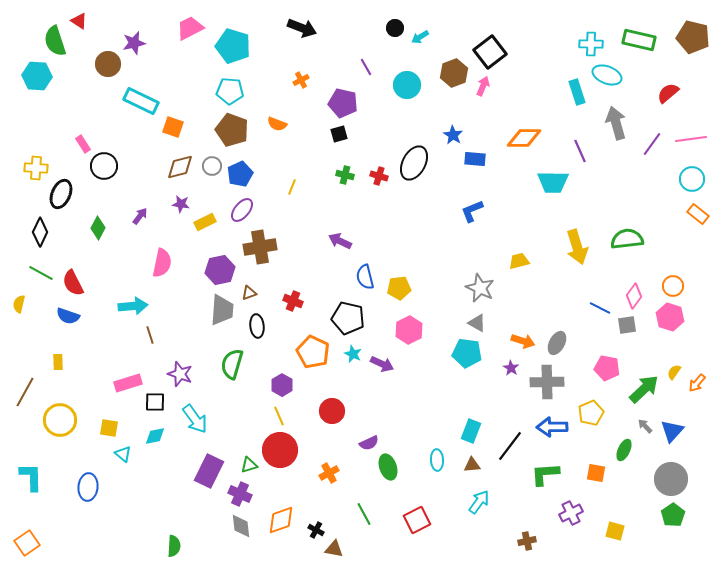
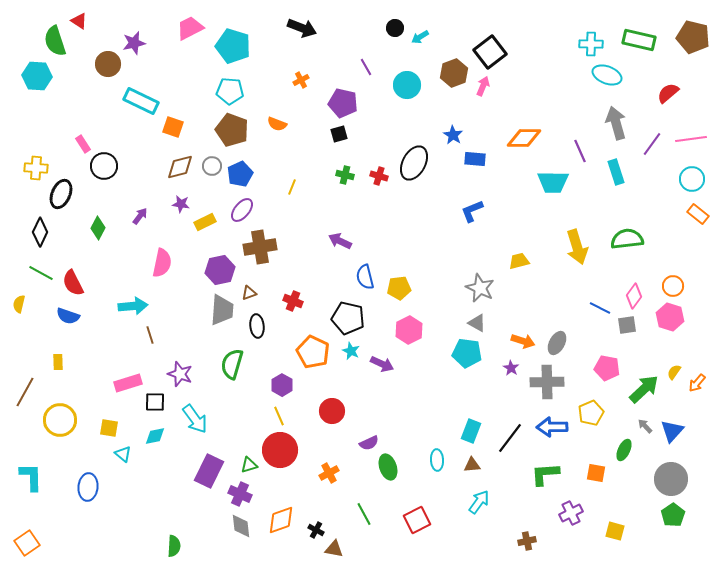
cyan rectangle at (577, 92): moved 39 px right, 80 px down
cyan star at (353, 354): moved 2 px left, 3 px up
black line at (510, 446): moved 8 px up
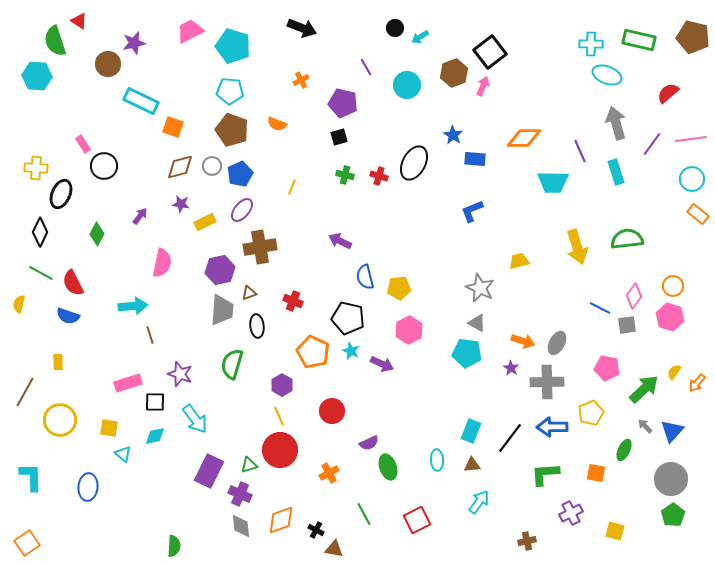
pink trapezoid at (190, 28): moved 3 px down
black square at (339, 134): moved 3 px down
green diamond at (98, 228): moved 1 px left, 6 px down
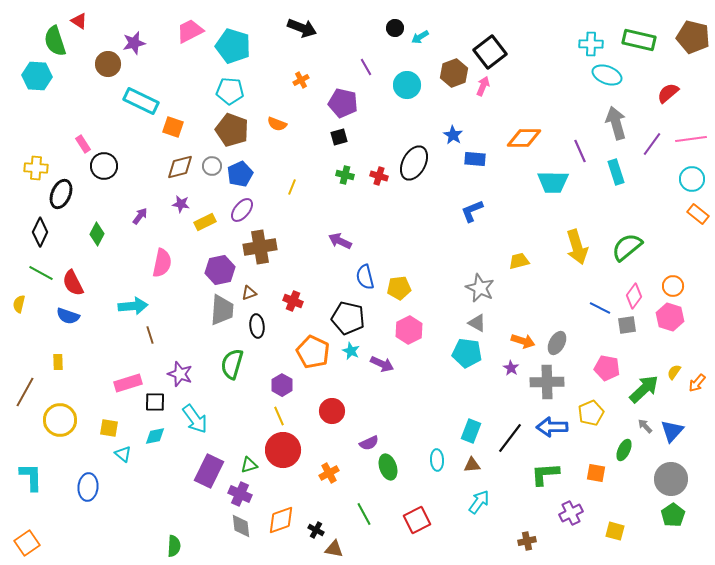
green semicircle at (627, 239): moved 8 px down; rotated 32 degrees counterclockwise
red circle at (280, 450): moved 3 px right
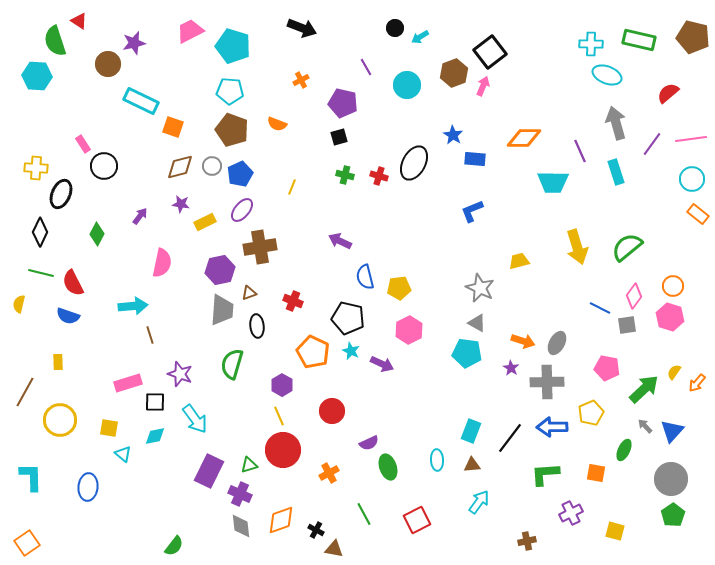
green line at (41, 273): rotated 15 degrees counterclockwise
green semicircle at (174, 546): rotated 35 degrees clockwise
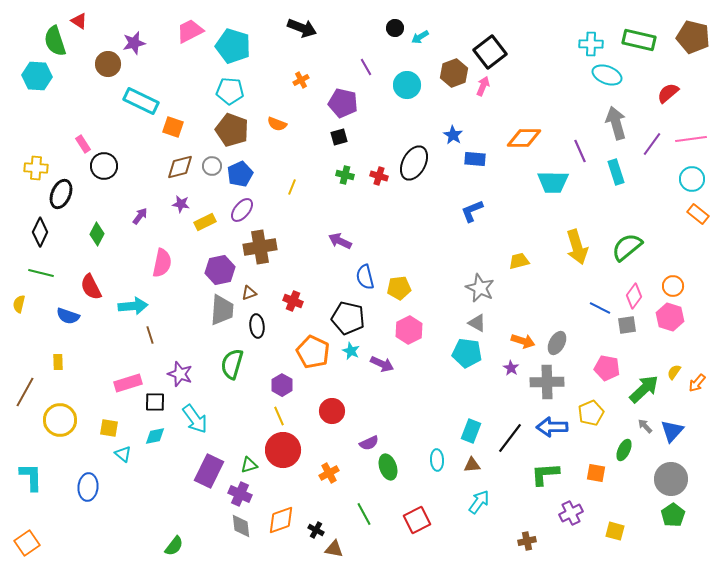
red semicircle at (73, 283): moved 18 px right, 4 px down
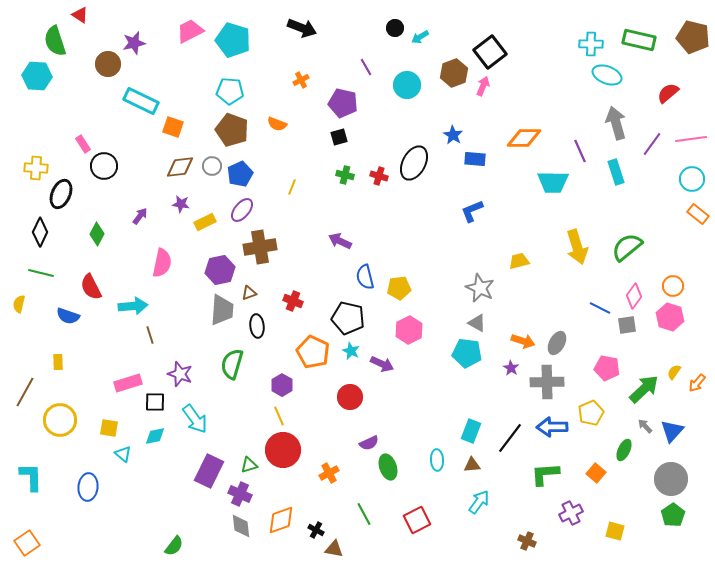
red triangle at (79, 21): moved 1 px right, 6 px up
cyan pentagon at (233, 46): moved 6 px up
brown diamond at (180, 167): rotated 8 degrees clockwise
red circle at (332, 411): moved 18 px right, 14 px up
orange square at (596, 473): rotated 30 degrees clockwise
brown cross at (527, 541): rotated 36 degrees clockwise
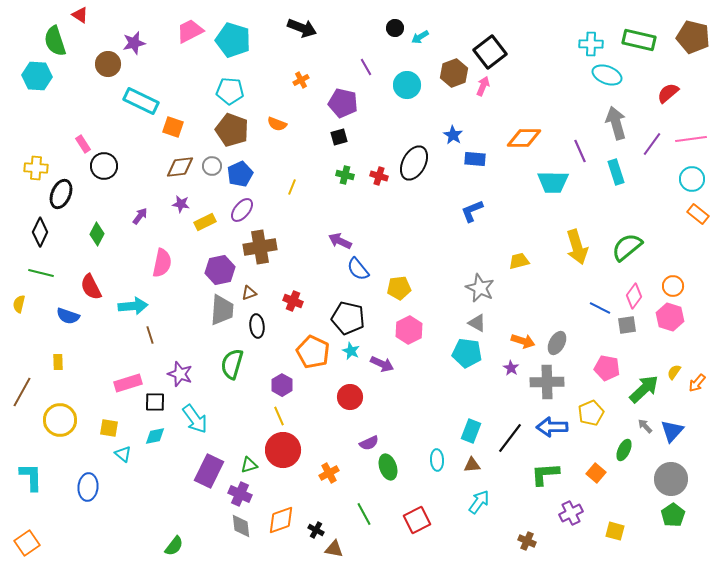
blue semicircle at (365, 277): moved 7 px left, 8 px up; rotated 25 degrees counterclockwise
brown line at (25, 392): moved 3 px left
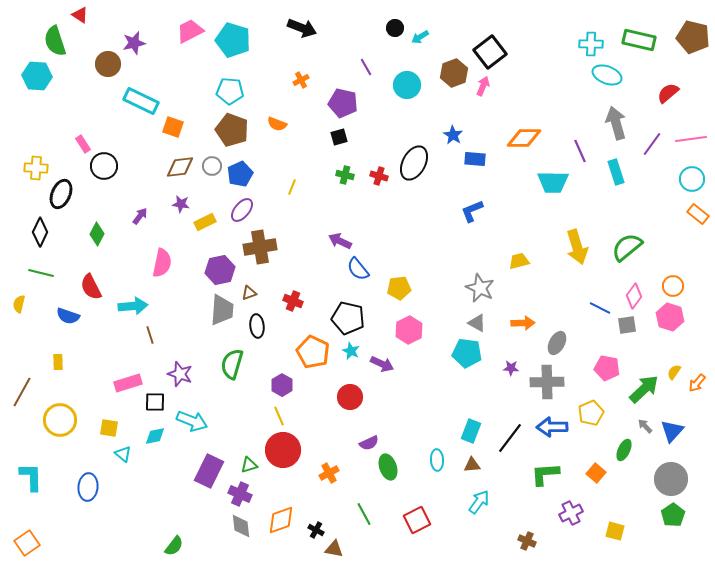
orange arrow at (523, 341): moved 18 px up; rotated 20 degrees counterclockwise
purple star at (511, 368): rotated 28 degrees counterclockwise
cyan arrow at (195, 419): moved 3 px left, 2 px down; rotated 32 degrees counterclockwise
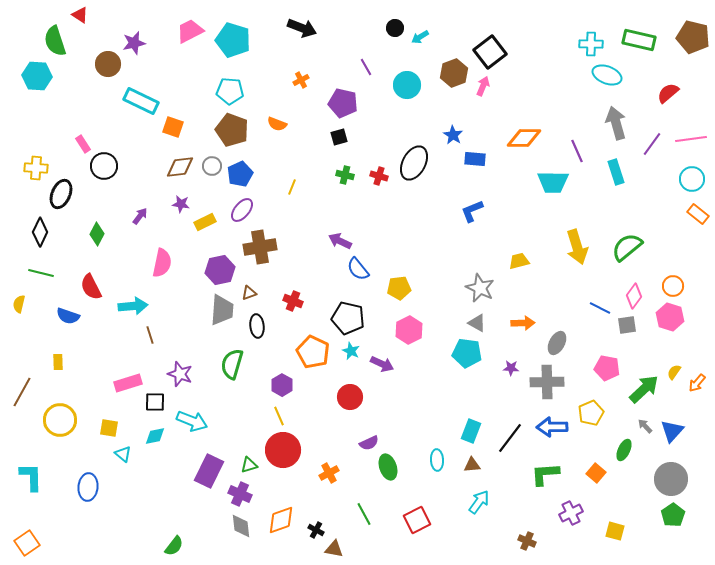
purple line at (580, 151): moved 3 px left
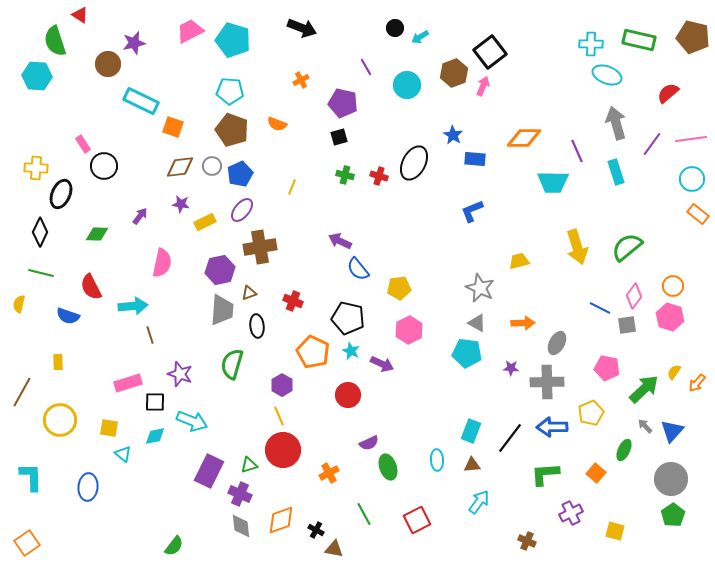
green diamond at (97, 234): rotated 65 degrees clockwise
red circle at (350, 397): moved 2 px left, 2 px up
